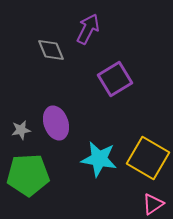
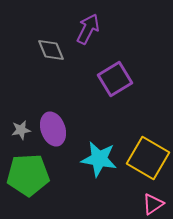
purple ellipse: moved 3 px left, 6 px down
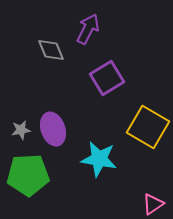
purple square: moved 8 px left, 1 px up
yellow square: moved 31 px up
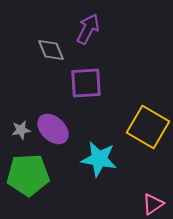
purple square: moved 21 px left, 5 px down; rotated 28 degrees clockwise
purple ellipse: rotated 28 degrees counterclockwise
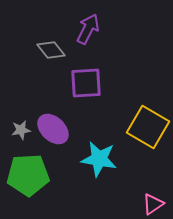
gray diamond: rotated 16 degrees counterclockwise
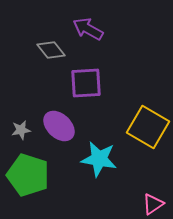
purple arrow: rotated 88 degrees counterclockwise
purple ellipse: moved 6 px right, 3 px up
green pentagon: rotated 21 degrees clockwise
